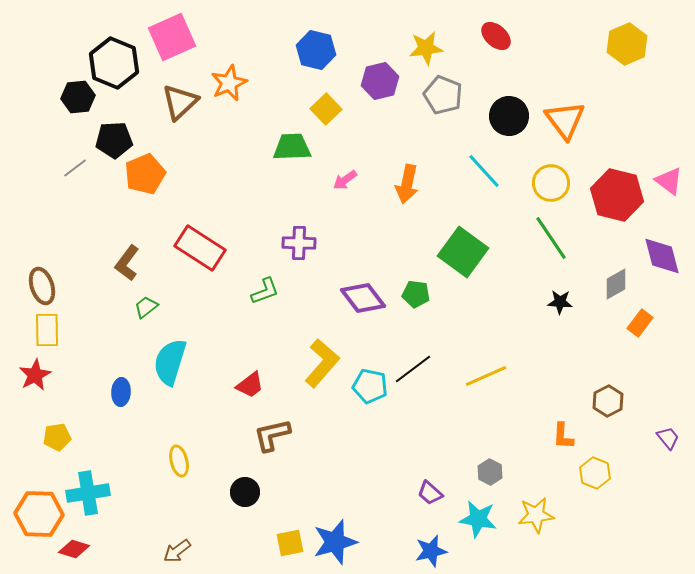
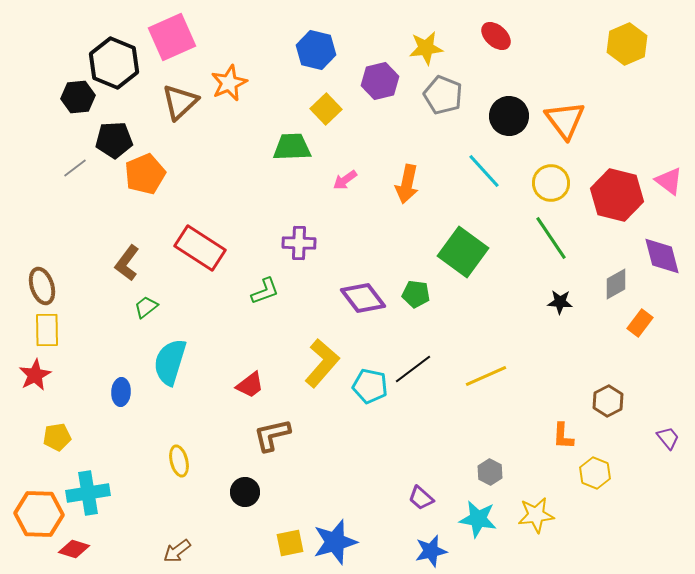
purple trapezoid at (430, 493): moved 9 px left, 5 px down
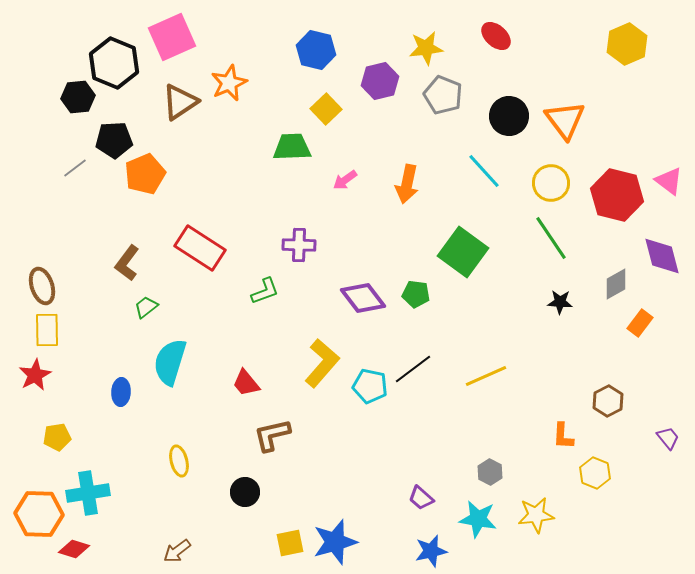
brown triangle at (180, 102): rotated 9 degrees clockwise
purple cross at (299, 243): moved 2 px down
red trapezoid at (250, 385): moved 4 px left, 2 px up; rotated 88 degrees clockwise
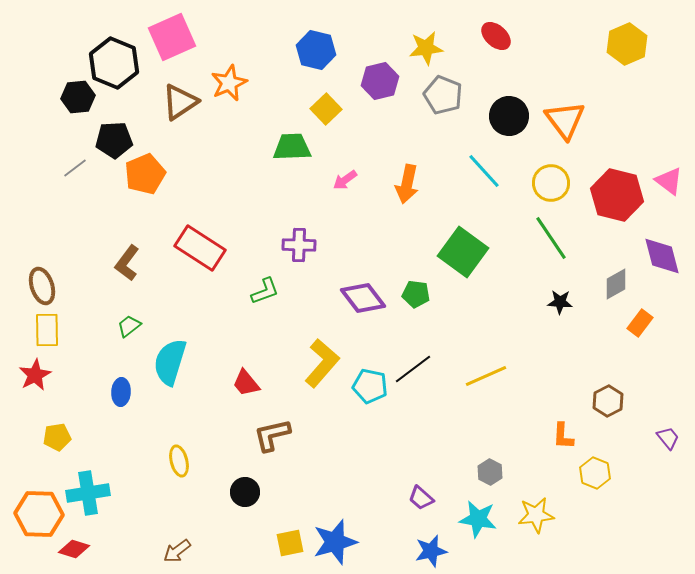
green trapezoid at (146, 307): moved 17 px left, 19 px down
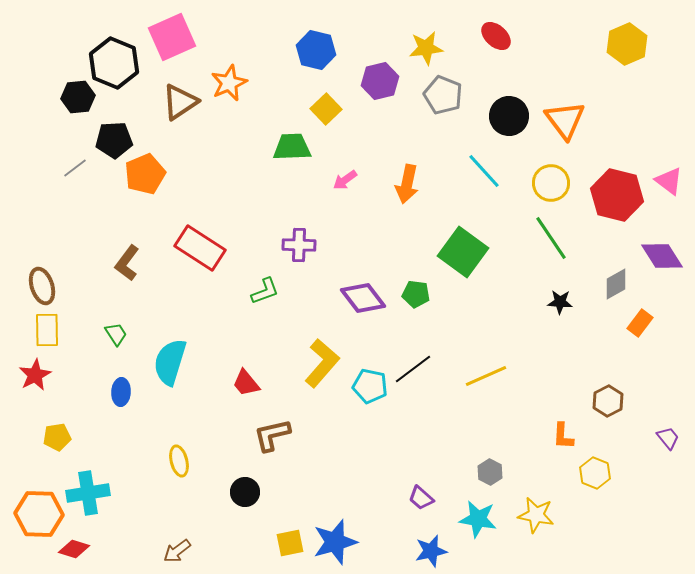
purple diamond at (662, 256): rotated 18 degrees counterclockwise
green trapezoid at (129, 326): moved 13 px left, 8 px down; rotated 95 degrees clockwise
yellow star at (536, 515): rotated 18 degrees clockwise
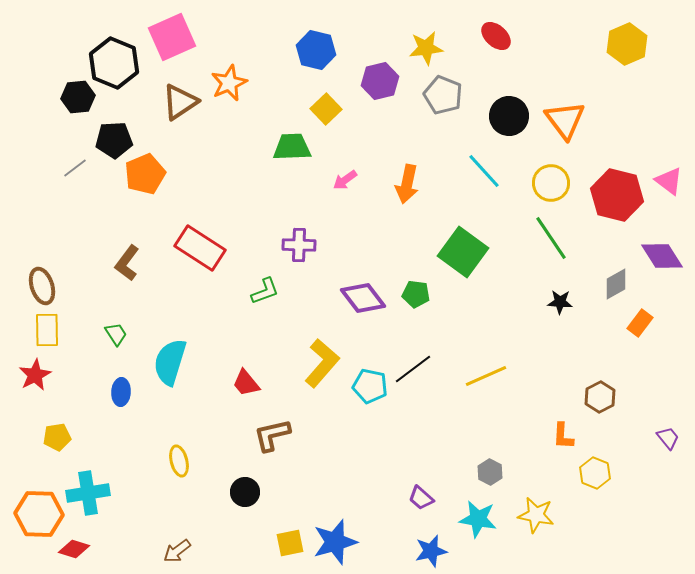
brown hexagon at (608, 401): moved 8 px left, 4 px up
